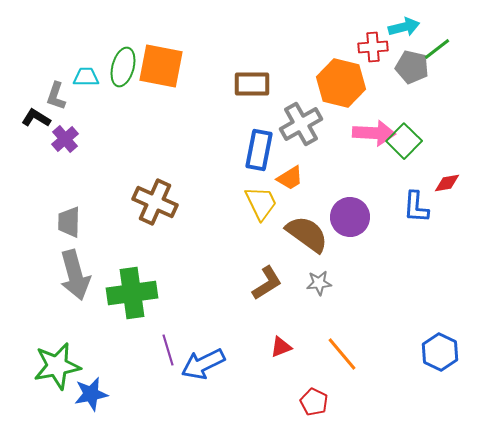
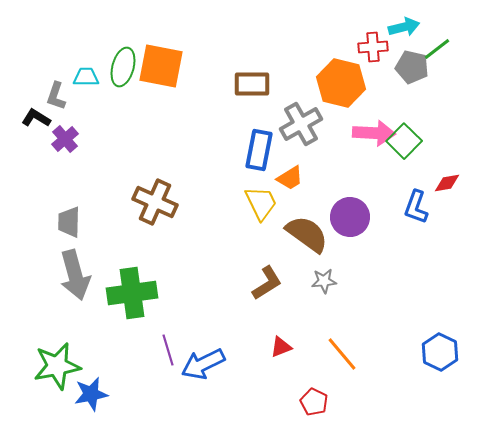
blue L-shape: rotated 16 degrees clockwise
gray star: moved 5 px right, 2 px up
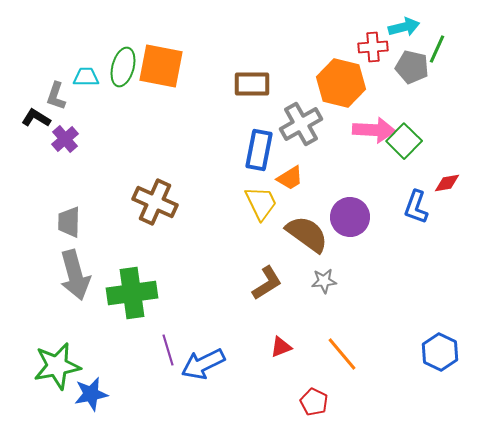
green line: rotated 28 degrees counterclockwise
pink arrow: moved 3 px up
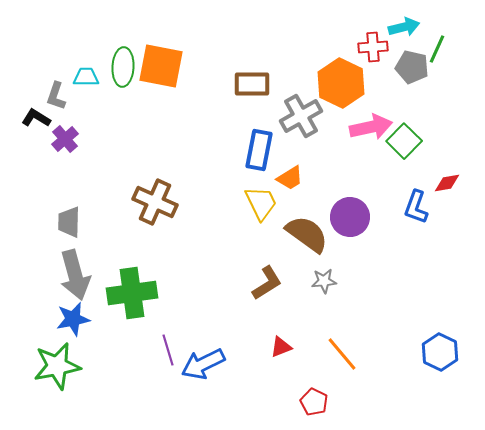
green ellipse: rotated 12 degrees counterclockwise
orange hexagon: rotated 12 degrees clockwise
gray cross: moved 8 px up
pink arrow: moved 3 px left, 3 px up; rotated 15 degrees counterclockwise
blue star: moved 18 px left, 75 px up
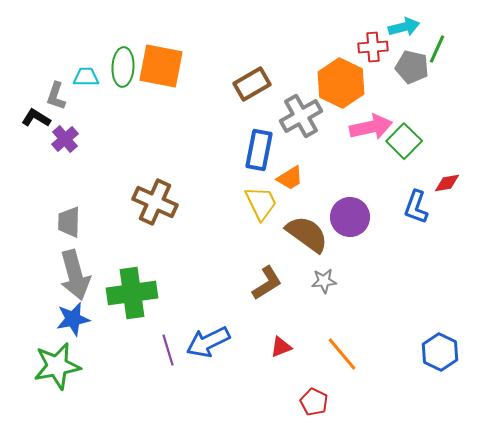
brown rectangle: rotated 30 degrees counterclockwise
blue arrow: moved 5 px right, 22 px up
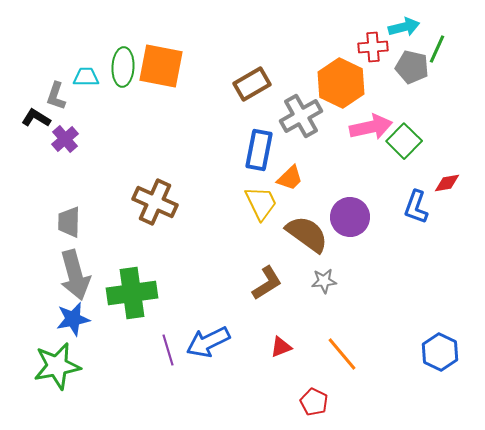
orange trapezoid: rotated 12 degrees counterclockwise
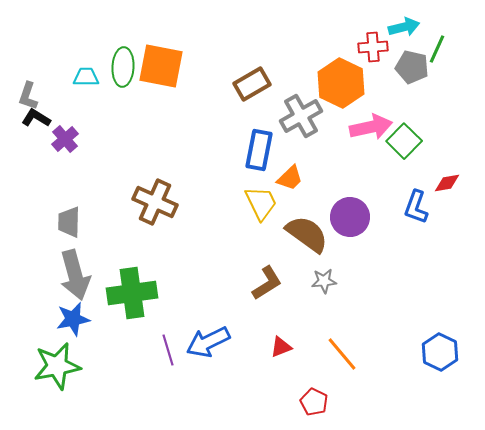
gray L-shape: moved 28 px left
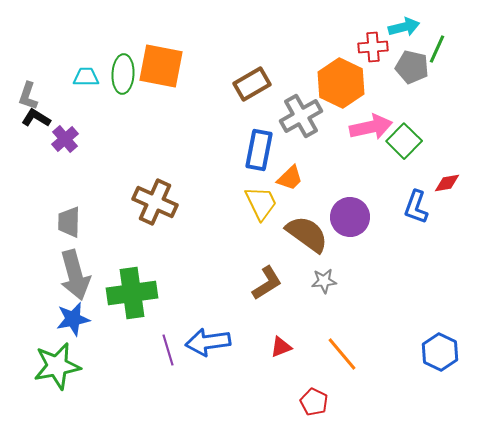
green ellipse: moved 7 px down
blue arrow: rotated 18 degrees clockwise
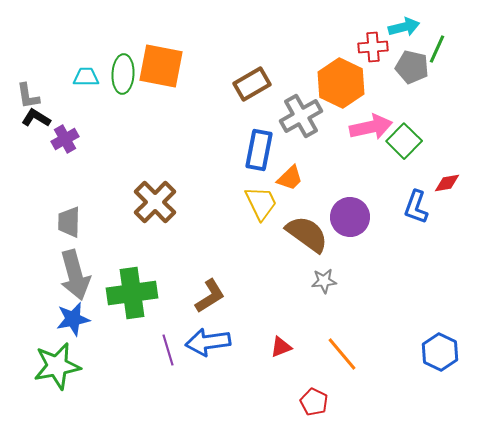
gray L-shape: rotated 28 degrees counterclockwise
purple cross: rotated 12 degrees clockwise
brown cross: rotated 21 degrees clockwise
brown L-shape: moved 57 px left, 13 px down
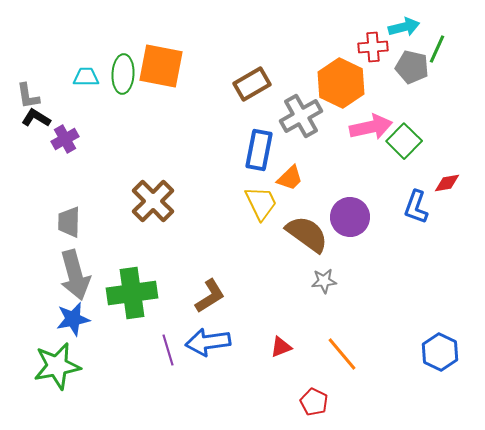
brown cross: moved 2 px left, 1 px up
